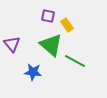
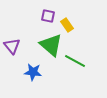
purple triangle: moved 2 px down
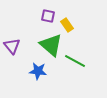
blue star: moved 5 px right, 1 px up
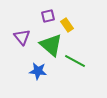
purple square: rotated 24 degrees counterclockwise
purple triangle: moved 10 px right, 9 px up
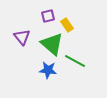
green triangle: moved 1 px right, 1 px up
blue star: moved 10 px right, 1 px up
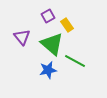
purple square: rotated 16 degrees counterclockwise
blue star: rotated 18 degrees counterclockwise
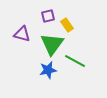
purple square: rotated 16 degrees clockwise
purple triangle: moved 3 px up; rotated 36 degrees counterclockwise
green triangle: rotated 25 degrees clockwise
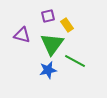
purple triangle: moved 1 px down
